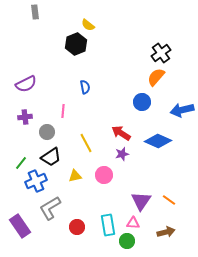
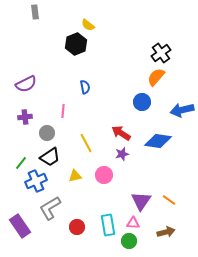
gray circle: moved 1 px down
blue diamond: rotated 16 degrees counterclockwise
black trapezoid: moved 1 px left
green circle: moved 2 px right
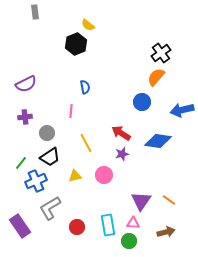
pink line: moved 8 px right
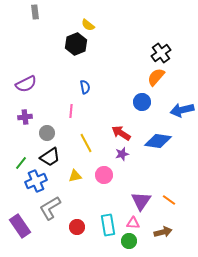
brown arrow: moved 3 px left
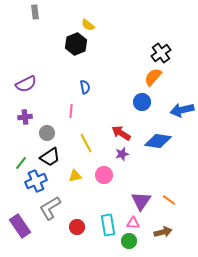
orange semicircle: moved 3 px left
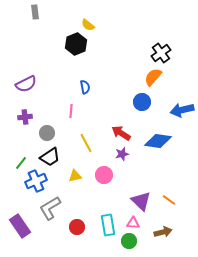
purple triangle: rotated 20 degrees counterclockwise
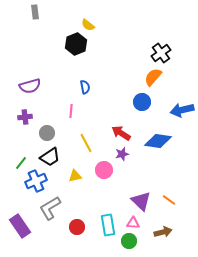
purple semicircle: moved 4 px right, 2 px down; rotated 10 degrees clockwise
pink circle: moved 5 px up
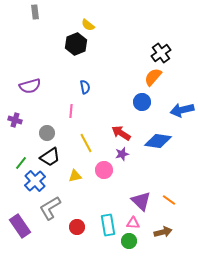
purple cross: moved 10 px left, 3 px down; rotated 24 degrees clockwise
blue cross: moved 1 px left; rotated 20 degrees counterclockwise
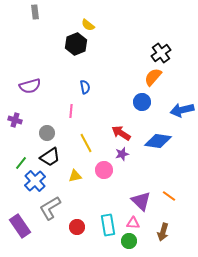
orange line: moved 4 px up
brown arrow: rotated 120 degrees clockwise
